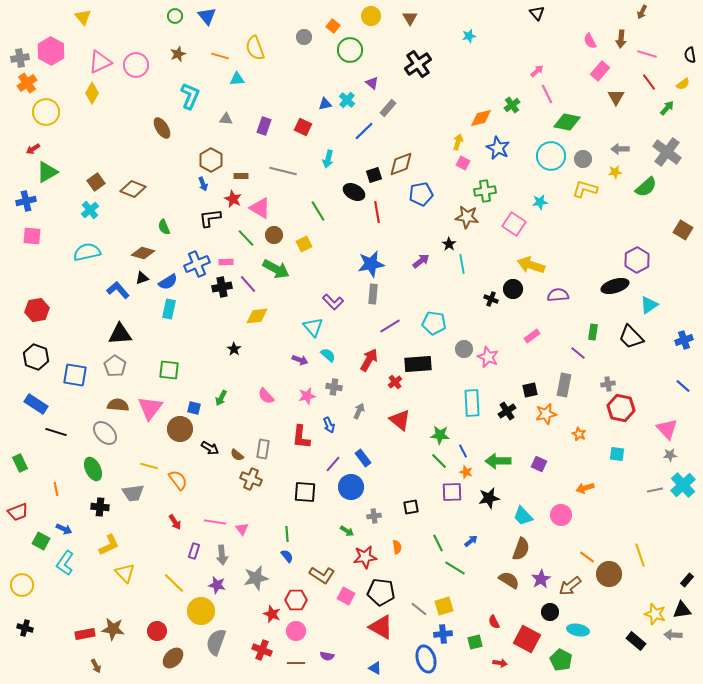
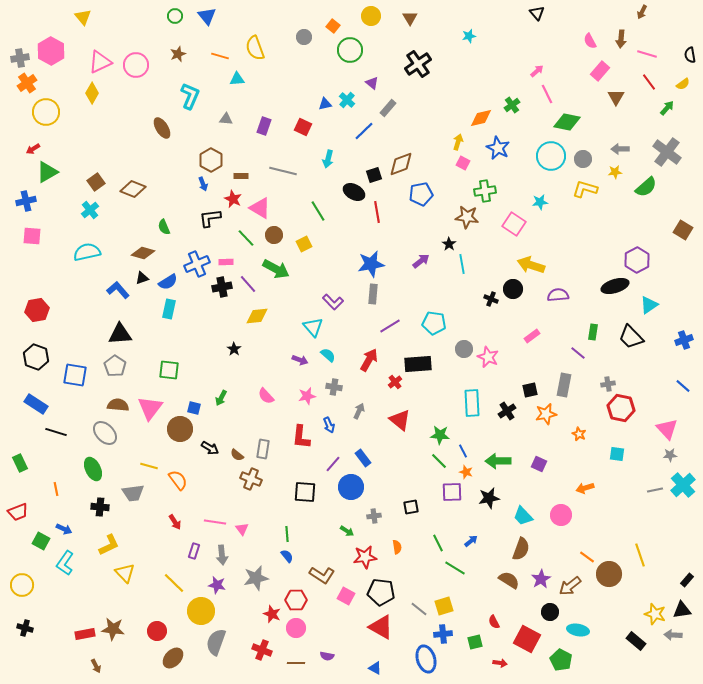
pink circle at (296, 631): moved 3 px up
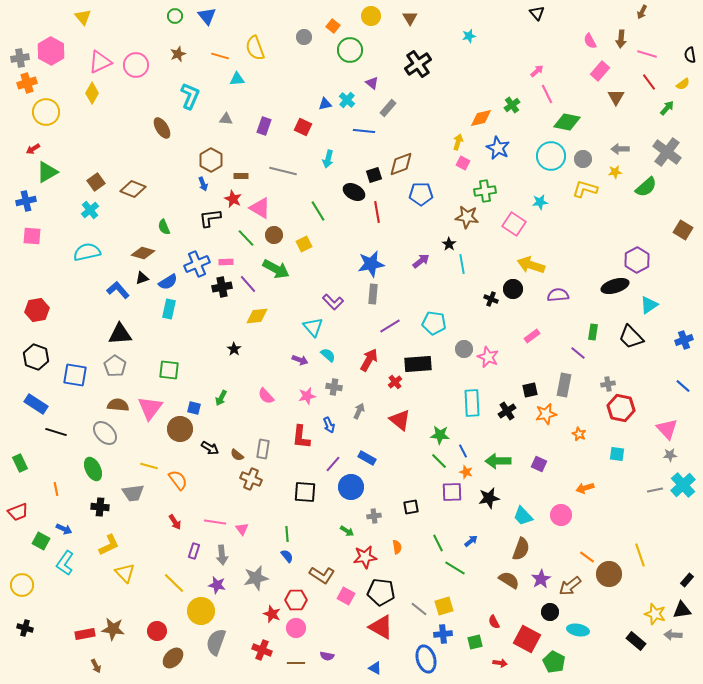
orange cross at (27, 83): rotated 18 degrees clockwise
blue line at (364, 131): rotated 50 degrees clockwise
blue pentagon at (421, 194): rotated 10 degrees clockwise
blue rectangle at (363, 458): moved 4 px right; rotated 24 degrees counterclockwise
green pentagon at (561, 660): moved 7 px left, 2 px down
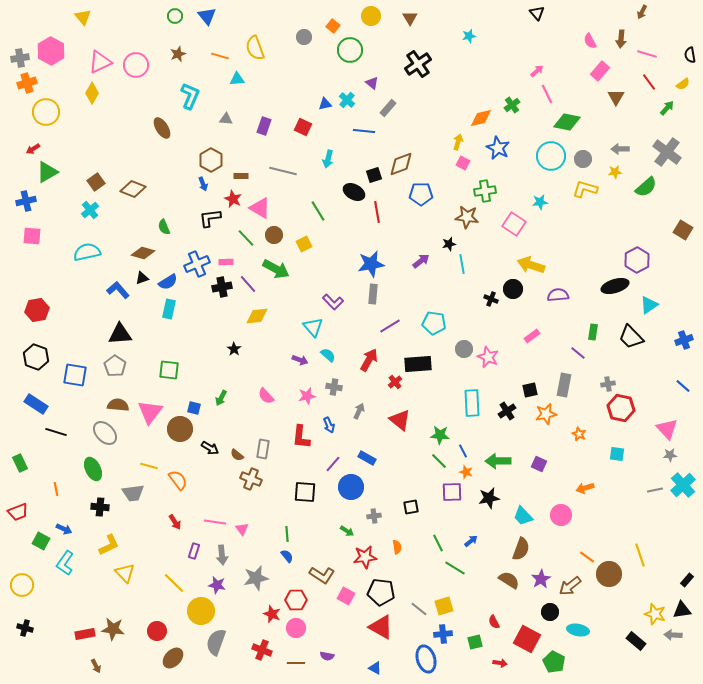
black star at (449, 244): rotated 24 degrees clockwise
pink triangle at (150, 408): moved 4 px down
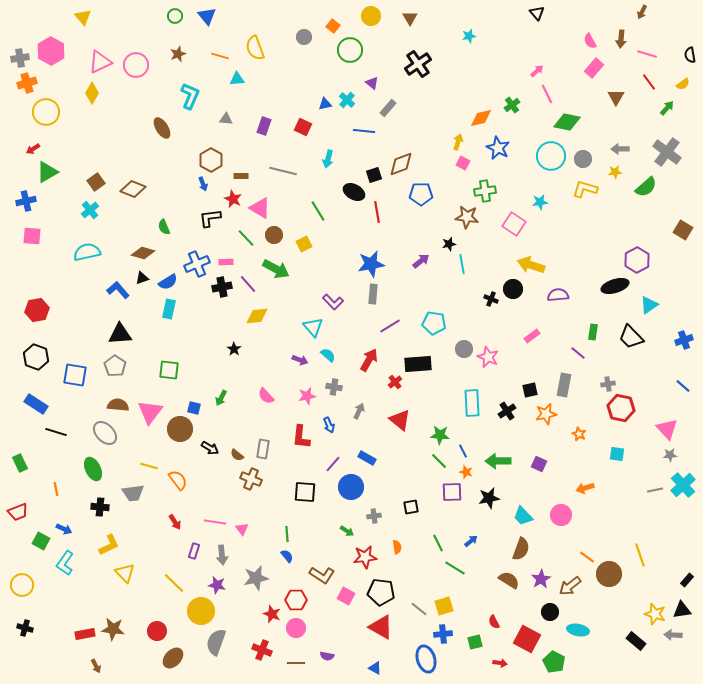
pink rectangle at (600, 71): moved 6 px left, 3 px up
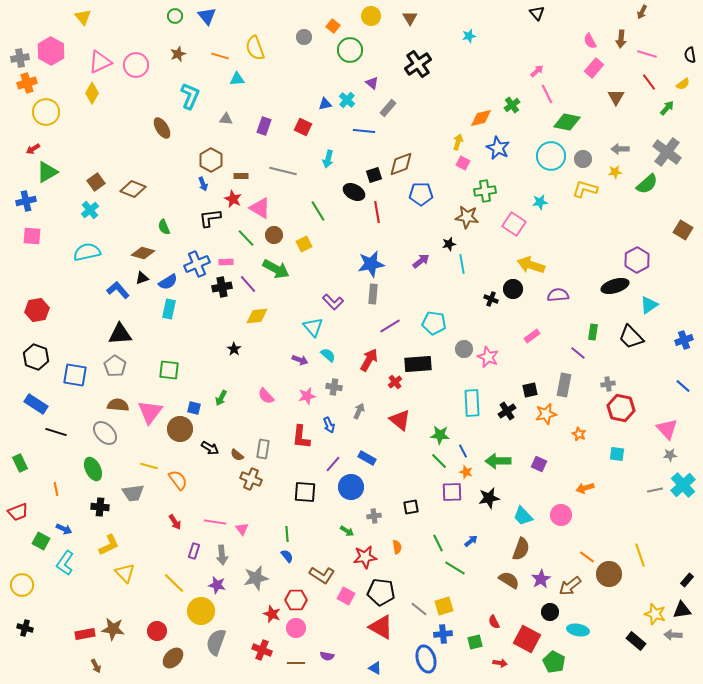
green semicircle at (646, 187): moved 1 px right, 3 px up
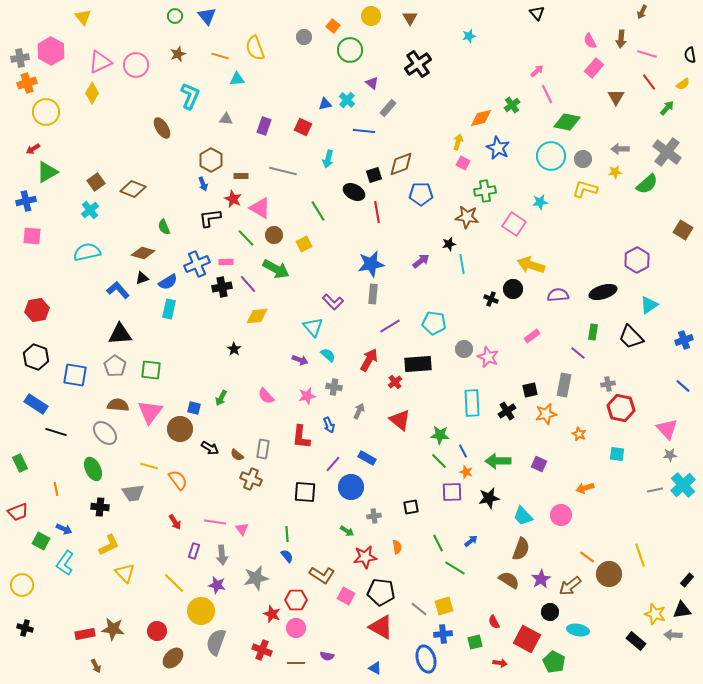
black ellipse at (615, 286): moved 12 px left, 6 px down
green square at (169, 370): moved 18 px left
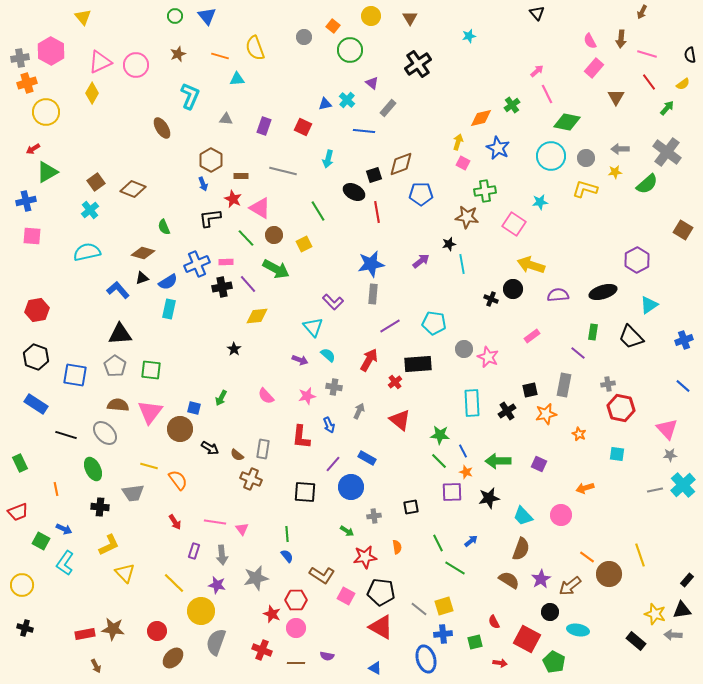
gray circle at (583, 159): moved 3 px right, 1 px up
black line at (56, 432): moved 10 px right, 3 px down
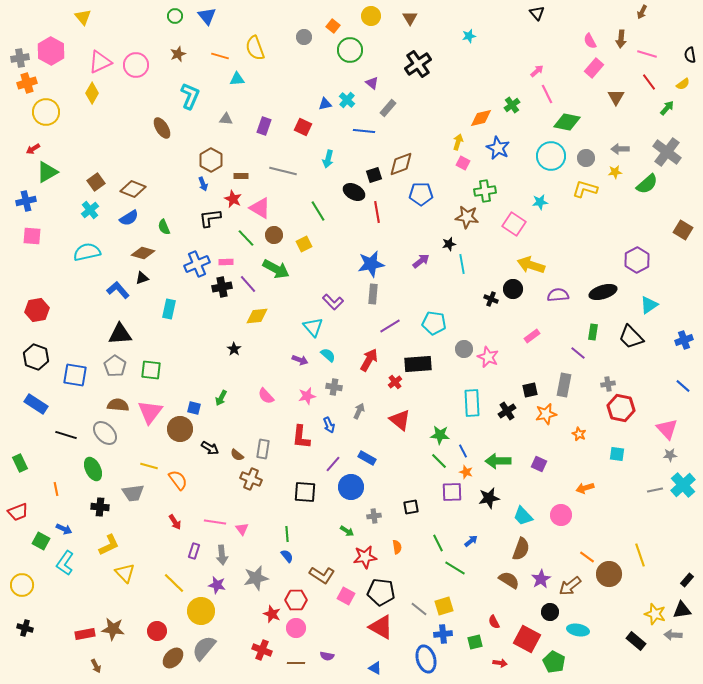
blue semicircle at (168, 282): moved 39 px left, 64 px up
gray semicircle at (216, 642): moved 12 px left, 6 px down; rotated 20 degrees clockwise
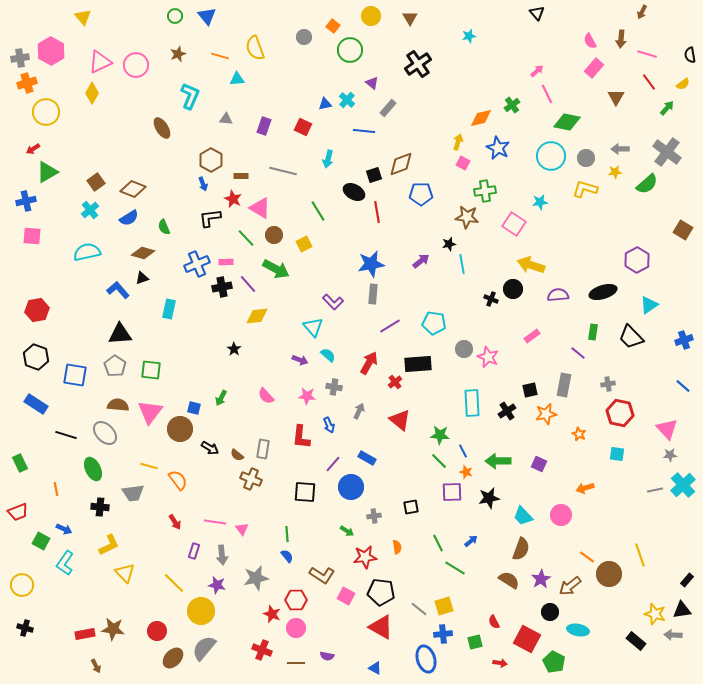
red arrow at (369, 360): moved 3 px down
pink star at (307, 396): rotated 18 degrees clockwise
red hexagon at (621, 408): moved 1 px left, 5 px down
